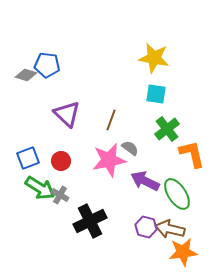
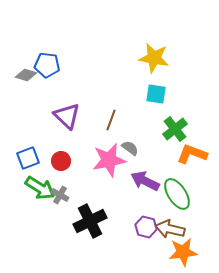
purple triangle: moved 2 px down
green cross: moved 8 px right
orange L-shape: rotated 56 degrees counterclockwise
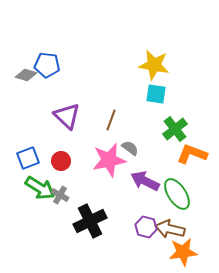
yellow star: moved 7 px down
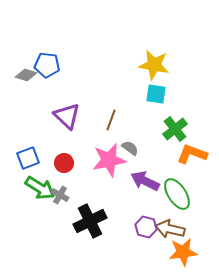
red circle: moved 3 px right, 2 px down
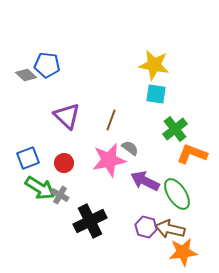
gray diamond: rotated 25 degrees clockwise
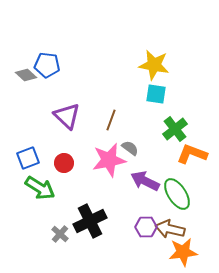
gray cross: moved 39 px down; rotated 12 degrees clockwise
purple hexagon: rotated 15 degrees counterclockwise
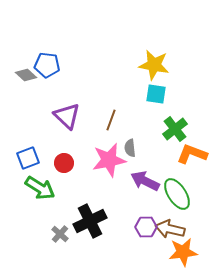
gray semicircle: rotated 132 degrees counterclockwise
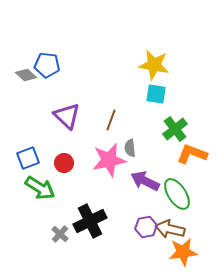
purple hexagon: rotated 10 degrees counterclockwise
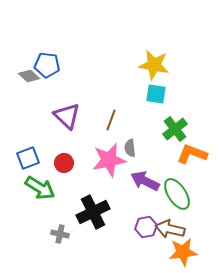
gray diamond: moved 3 px right, 1 px down
black cross: moved 3 px right, 9 px up
gray cross: rotated 30 degrees counterclockwise
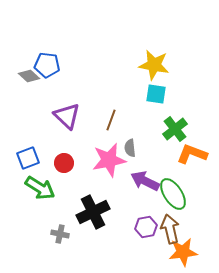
green ellipse: moved 4 px left
brown arrow: rotated 64 degrees clockwise
